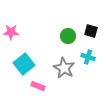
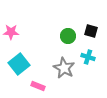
cyan square: moved 5 px left
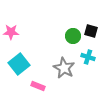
green circle: moved 5 px right
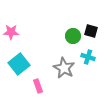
pink rectangle: rotated 48 degrees clockwise
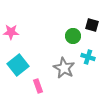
black square: moved 1 px right, 6 px up
cyan square: moved 1 px left, 1 px down
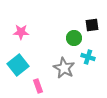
black square: rotated 24 degrees counterclockwise
pink star: moved 10 px right
green circle: moved 1 px right, 2 px down
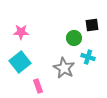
cyan square: moved 2 px right, 3 px up
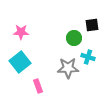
gray star: moved 4 px right; rotated 30 degrees counterclockwise
